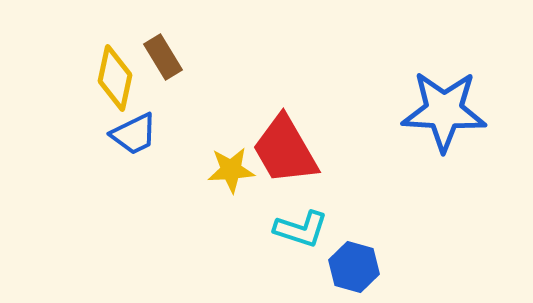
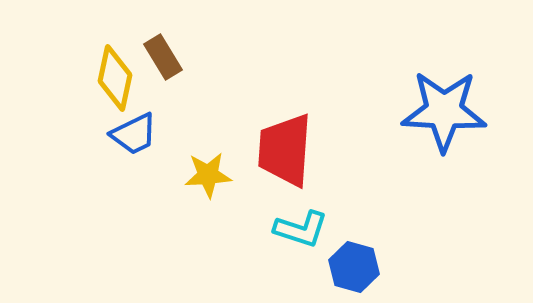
red trapezoid: rotated 34 degrees clockwise
yellow star: moved 23 px left, 5 px down
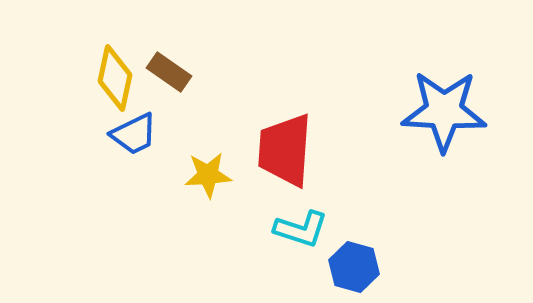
brown rectangle: moved 6 px right, 15 px down; rotated 24 degrees counterclockwise
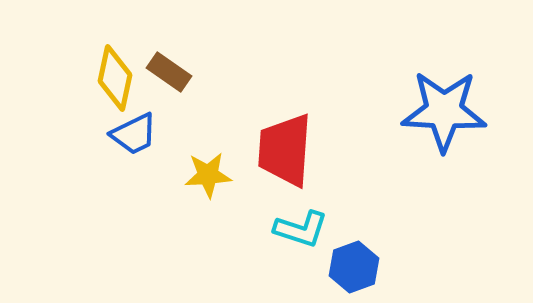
blue hexagon: rotated 24 degrees clockwise
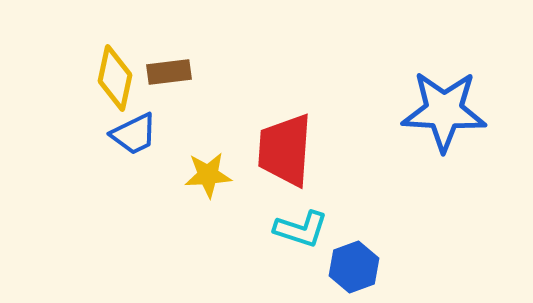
brown rectangle: rotated 42 degrees counterclockwise
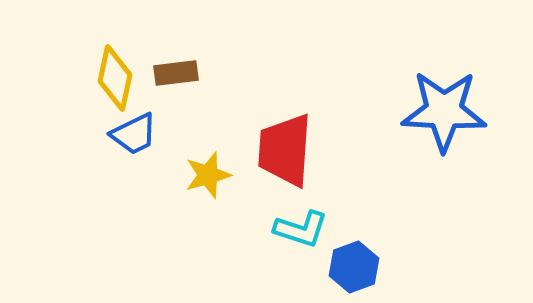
brown rectangle: moved 7 px right, 1 px down
yellow star: rotated 12 degrees counterclockwise
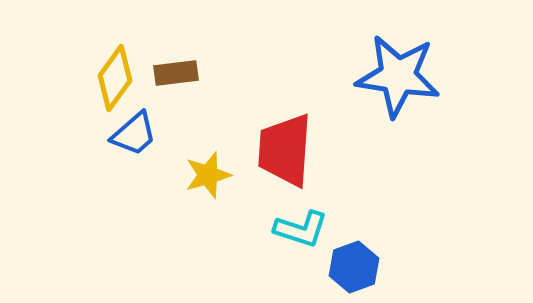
yellow diamond: rotated 24 degrees clockwise
blue star: moved 46 px left, 35 px up; rotated 6 degrees clockwise
blue trapezoid: rotated 15 degrees counterclockwise
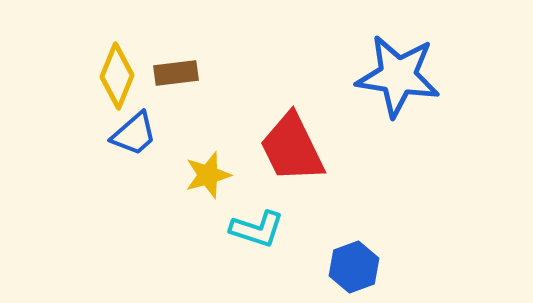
yellow diamond: moved 2 px right, 2 px up; rotated 14 degrees counterclockwise
red trapezoid: moved 7 px right, 2 px up; rotated 30 degrees counterclockwise
cyan L-shape: moved 44 px left
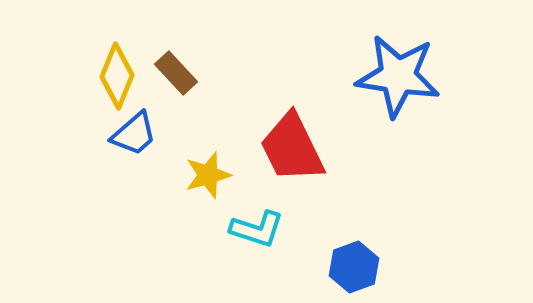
brown rectangle: rotated 54 degrees clockwise
